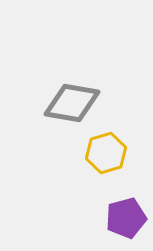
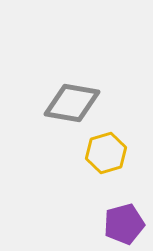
purple pentagon: moved 2 px left, 6 px down
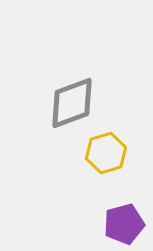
gray diamond: rotated 30 degrees counterclockwise
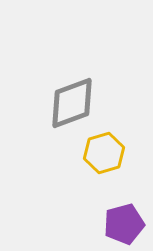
yellow hexagon: moved 2 px left
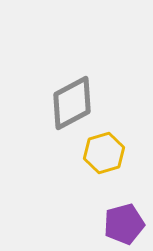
gray diamond: rotated 8 degrees counterclockwise
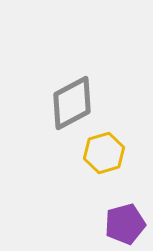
purple pentagon: moved 1 px right
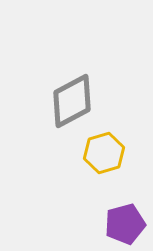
gray diamond: moved 2 px up
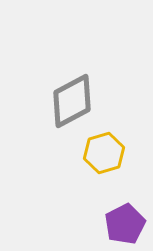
purple pentagon: rotated 12 degrees counterclockwise
